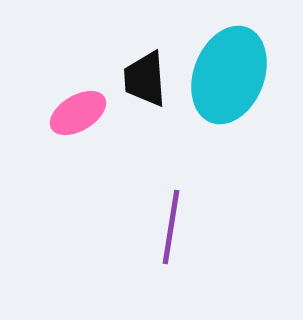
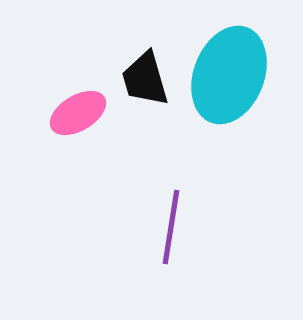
black trapezoid: rotated 12 degrees counterclockwise
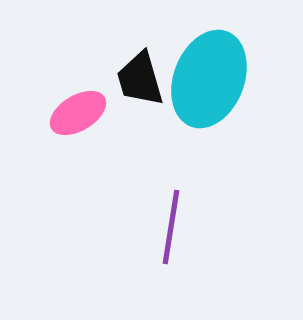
cyan ellipse: moved 20 px left, 4 px down
black trapezoid: moved 5 px left
